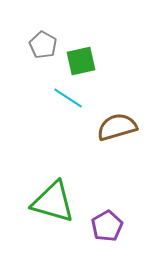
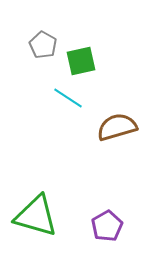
green triangle: moved 17 px left, 14 px down
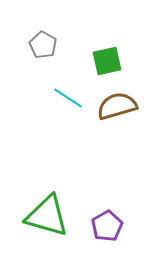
green square: moved 26 px right
brown semicircle: moved 21 px up
green triangle: moved 11 px right
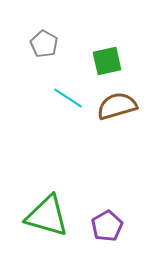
gray pentagon: moved 1 px right, 1 px up
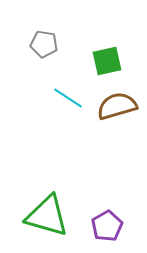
gray pentagon: rotated 20 degrees counterclockwise
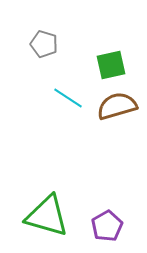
gray pentagon: rotated 8 degrees clockwise
green square: moved 4 px right, 4 px down
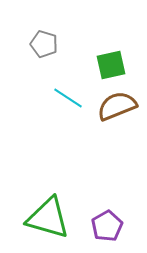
brown semicircle: rotated 6 degrees counterclockwise
green triangle: moved 1 px right, 2 px down
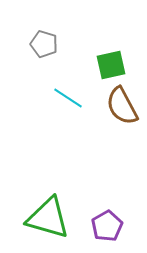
brown semicircle: moved 5 px right; rotated 96 degrees counterclockwise
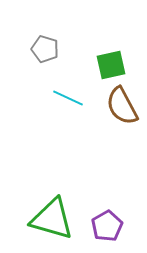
gray pentagon: moved 1 px right, 5 px down
cyan line: rotated 8 degrees counterclockwise
green triangle: moved 4 px right, 1 px down
